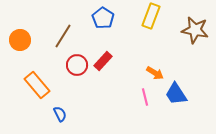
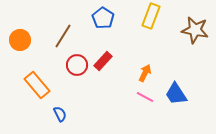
orange arrow: moved 10 px left; rotated 96 degrees counterclockwise
pink line: rotated 48 degrees counterclockwise
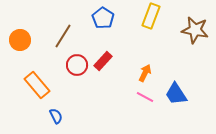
blue semicircle: moved 4 px left, 2 px down
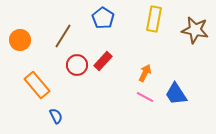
yellow rectangle: moved 3 px right, 3 px down; rotated 10 degrees counterclockwise
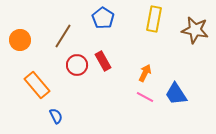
red rectangle: rotated 72 degrees counterclockwise
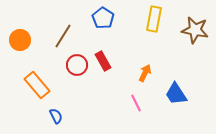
pink line: moved 9 px left, 6 px down; rotated 36 degrees clockwise
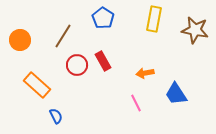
orange arrow: rotated 126 degrees counterclockwise
orange rectangle: rotated 8 degrees counterclockwise
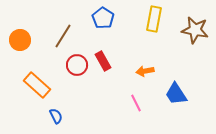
orange arrow: moved 2 px up
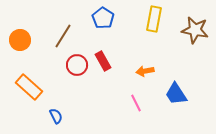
orange rectangle: moved 8 px left, 2 px down
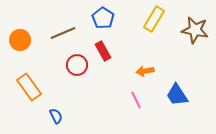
yellow rectangle: rotated 20 degrees clockwise
brown line: moved 3 px up; rotated 35 degrees clockwise
red rectangle: moved 10 px up
orange rectangle: rotated 12 degrees clockwise
blue trapezoid: moved 1 px right, 1 px down
pink line: moved 3 px up
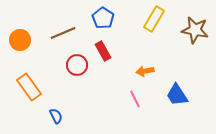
pink line: moved 1 px left, 1 px up
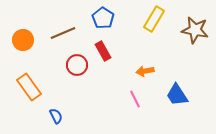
orange circle: moved 3 px right
